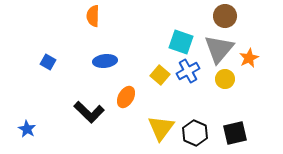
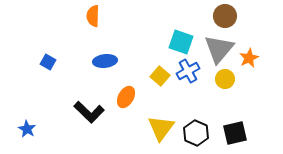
yellow square: moved 1 px down
black hexagon: moved 1 px right
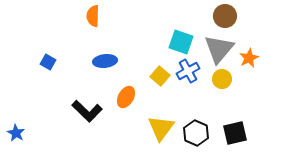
yellow circle: moved 3 px left
black L-shape: moved 2 px left, 1 px up
blue star: moved 11 px left, 4 px down
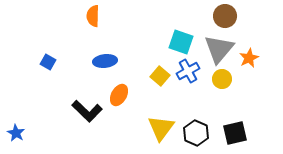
orange ellipse: moved 7 px left, 2 px up
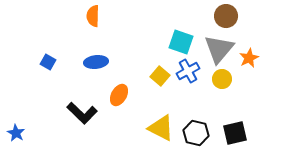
brown circle: moved 1 px right
blue ellipse: moved 9 px left, 1 px down
black L-shape: moved 5 px left, 2 px down
yellow triangle: rotated 40 degrees counterclockwise
black hexagon: rotated 10 degrees counterclockwise
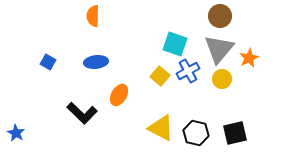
brown circle: moved 6 px left
cyan square: moved 6 px left, 2 px down
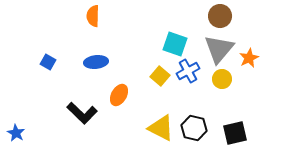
black hexagon: moved 2 px left, 5 px up
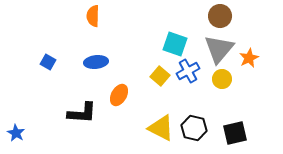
black L-shape: rotated 40 degrees counterclockwise
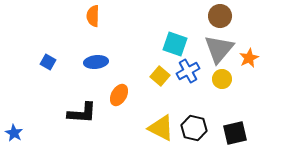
blue star: moved 2 px left
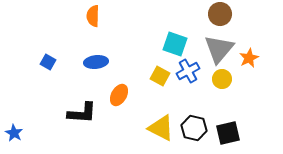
brown circle: moved 2 px up
yellow square: rotated 12 degrees counterclockwise
black square: moved 7 px left
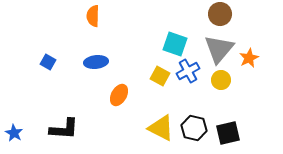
yellow circle: moved 1 px left, 1 px down
black L-shape: moved 18 px left, 16 px down
